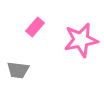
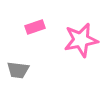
pink rectangle: rotated 30 degrees clockwise
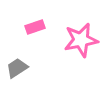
gray trapezoid: moved 1 px left, 2 px up; rotated 140 degrees clockwise
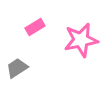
pink rectangle: rotated 12 degrees counterclockwise
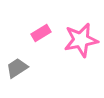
pink rectangle: moved 6 px right, 6 px down
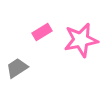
pink rectangle: moved 1 px right, 1 px up
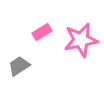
gray trapezoid: moved 2 px right, 2 px up
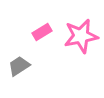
pink star: moved 4 px up
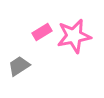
pink star: moved 7 px left
